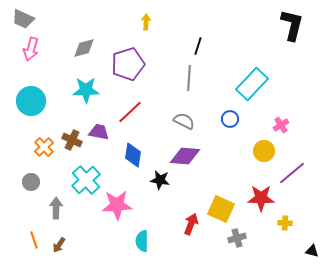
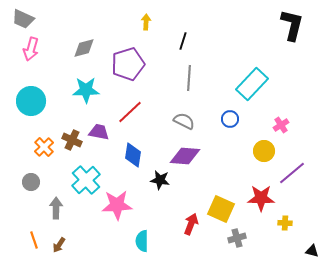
black line: moved 15 px left, 5 px up
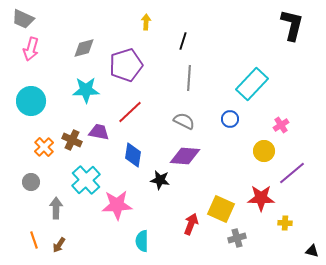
purple pentagon: moved 2 px left, 1 px down
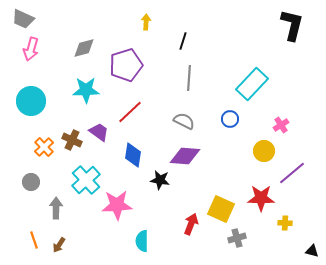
purple trapezoid: rotated 25 degrees clockwise
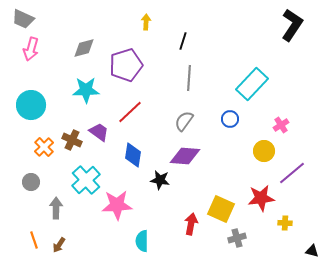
black L-shape: rotated 20 degrees clockwise
cyan circle: moved 4 px down
gray semicircle: rotated 80 degrees counterclockwise
red star: rotated 8 degrees counterclockwise
red arrow: rotated 10 degrees counterclockwise
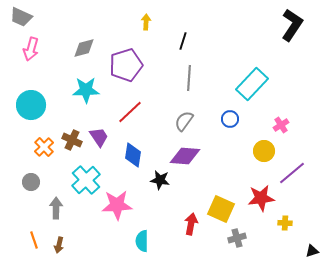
gray trapezoid: moved 2 px left, 2 px up
purple trapezoid: moved 5 px down; rotated 20 degrees clockwise
brown arrow: rotated 21 degrees counterclockwise
black triangle: rotated 32 degrees counterclockwise
